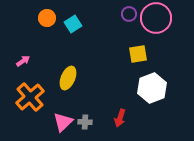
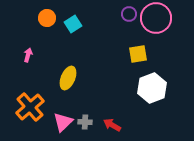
pink arrow: moved 5 px right, 6 px up; rotated 40 degrees counterclockwise
orange cross: moved 10 px down
red arrow: moved 8 px left, 7 px down; rotated 102 degrees clockwise
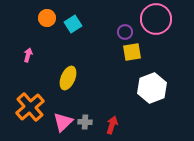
purple circle: moved 4 px left, 18 px down
pink circle: moved 1 px down
yellow square: moved 6 px left, 2 px up
red arrow: rotated 78 degrees clockwise
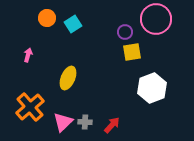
red arrow: rotated 24 degrees clockwise
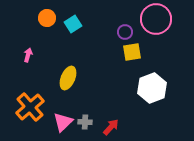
red arrow: moved 1 px left, 2 px down
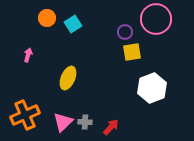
orange cross: moved 5 px left, 8 px down; rotated 16 degrees clockwise
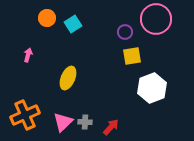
yellow square: moved 4 px down
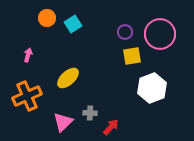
pink circle: moved 4 px right, 15 px down
yellow ellipse: rotated 25 degrees clockwise
orange cross: moved 2 px right, 19 px up
gray cross: moved 5 px right, 9 px up
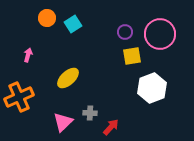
orange cross: moved 8 px left, 1 px down
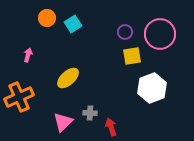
red arrow: rotated 60 degrees counterclockwise
